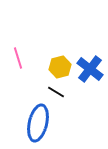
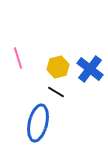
yellow hexagon: moved 2 px left
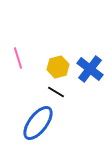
blue ellipse: rotated 24 degrees clockwise
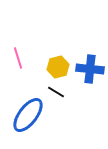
blue cross: rotated 32 degrees counterclockwise
blue ellipse: moved 10 px left, 8 px up
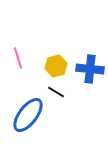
yellow hexagon: moved 2 px left, 1 px up
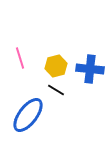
pink line: moved 2 px right
black line: moved 2 px up
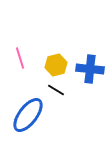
yellow hexagon: moved 1 px up
